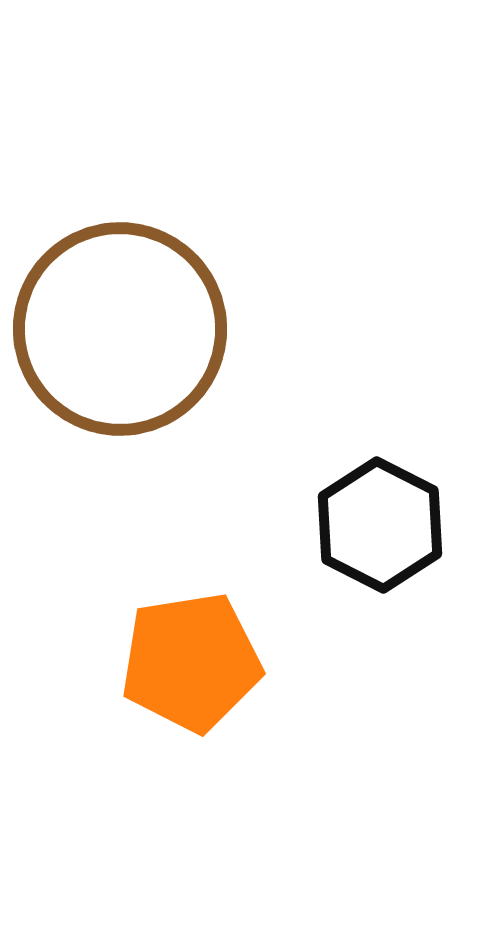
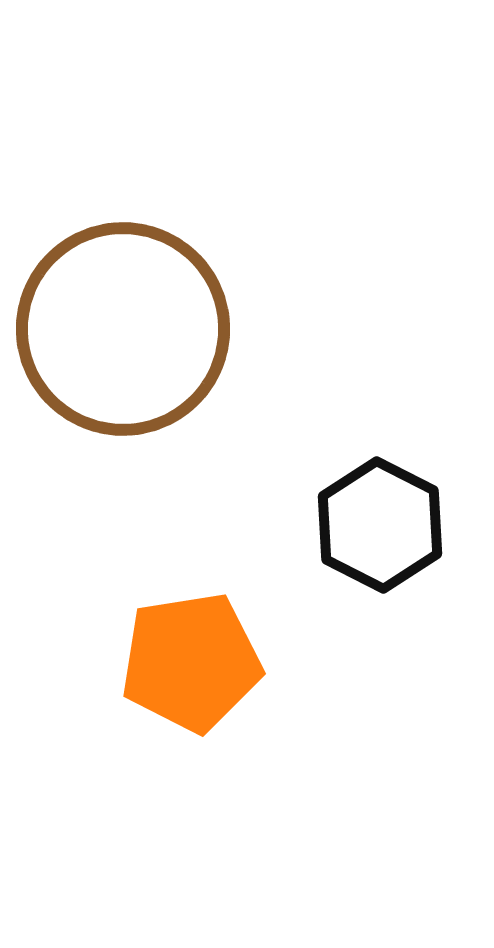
brown circle: moved 3 px right
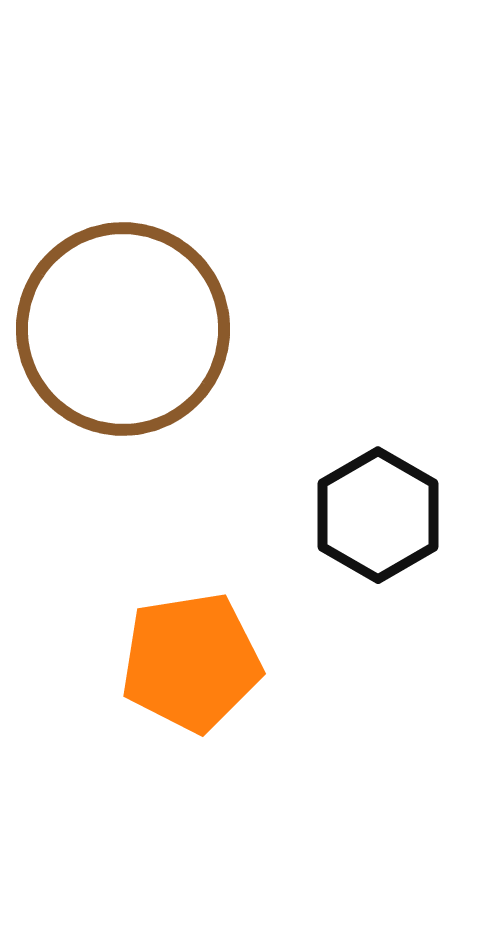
black hexagon: moved 2 px left, 10 px up; rotated 3 degrees clockwise
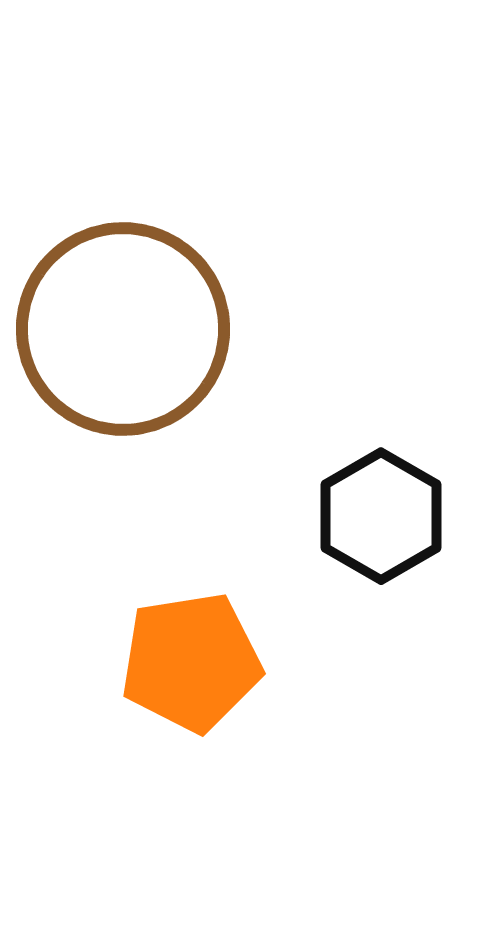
black hexagon: moved 3 px right, 1 px down
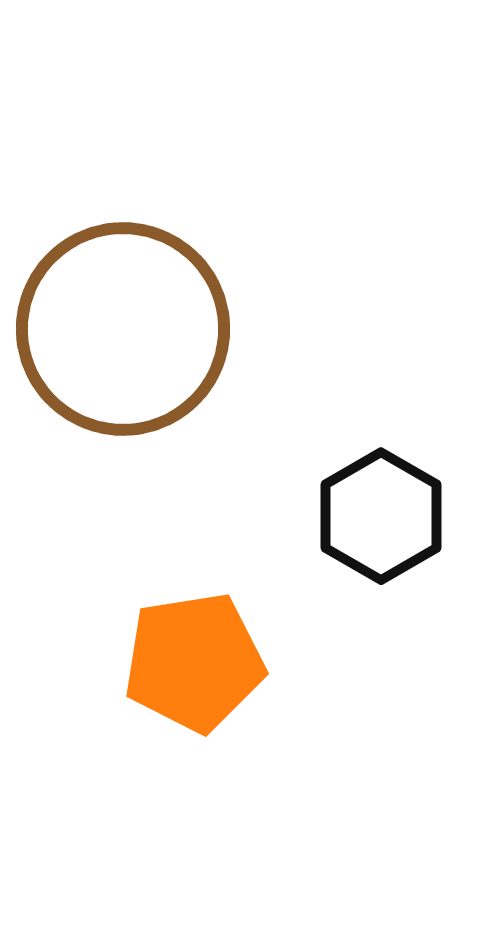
orange pentagon: moved 3 px right
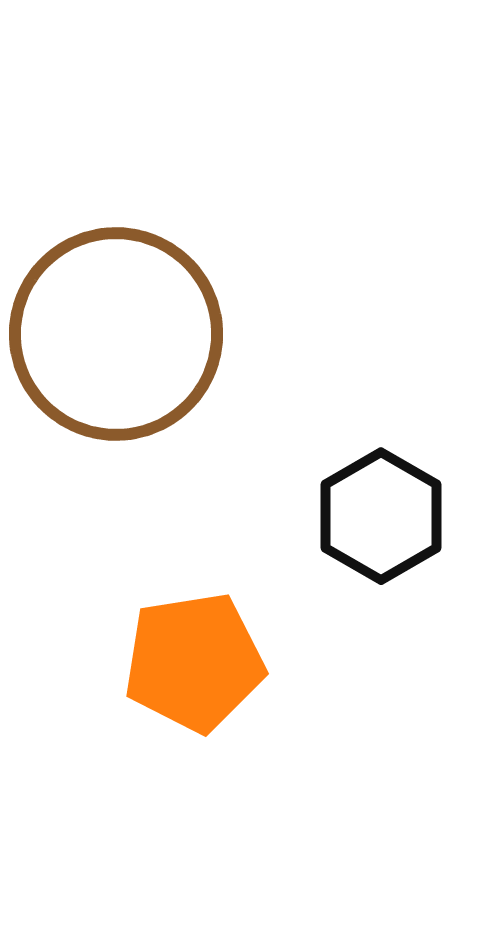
brown circle: moved 7 px left, 5 px down
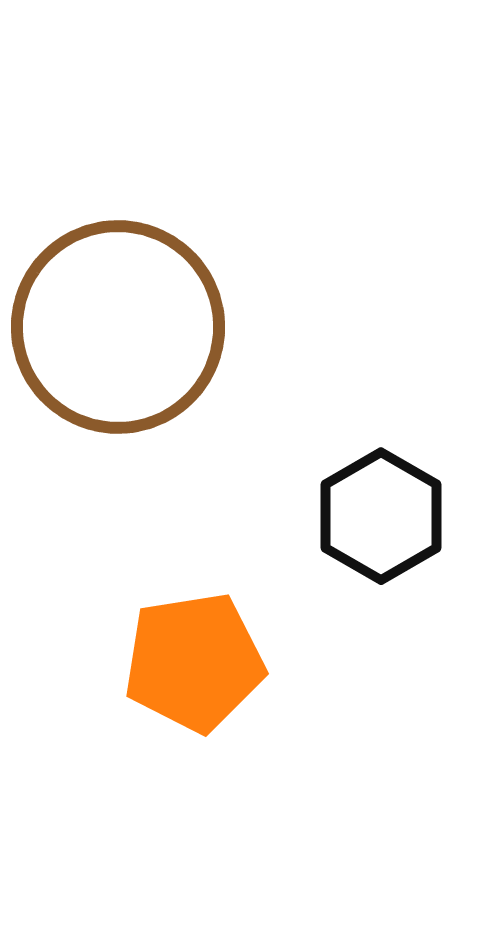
brown circle: moved 2 px right, 7 px up
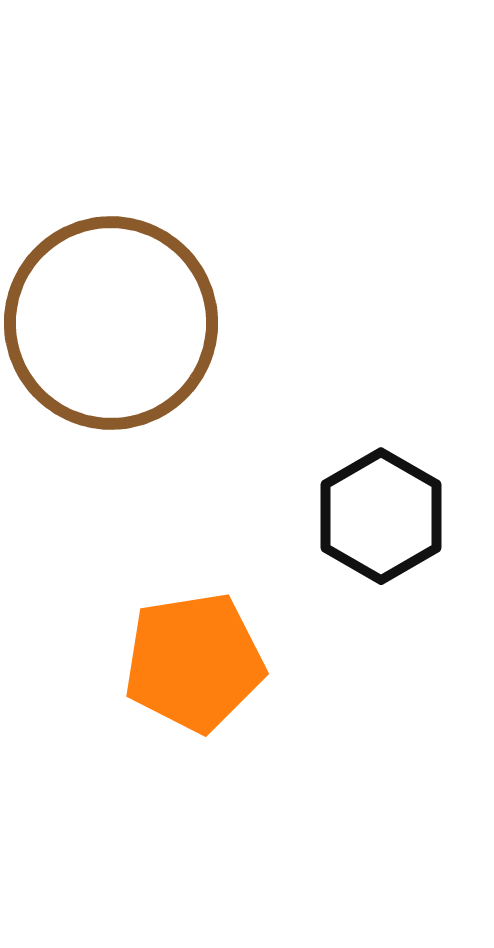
brown circle: moved 7 px left, 4 px up
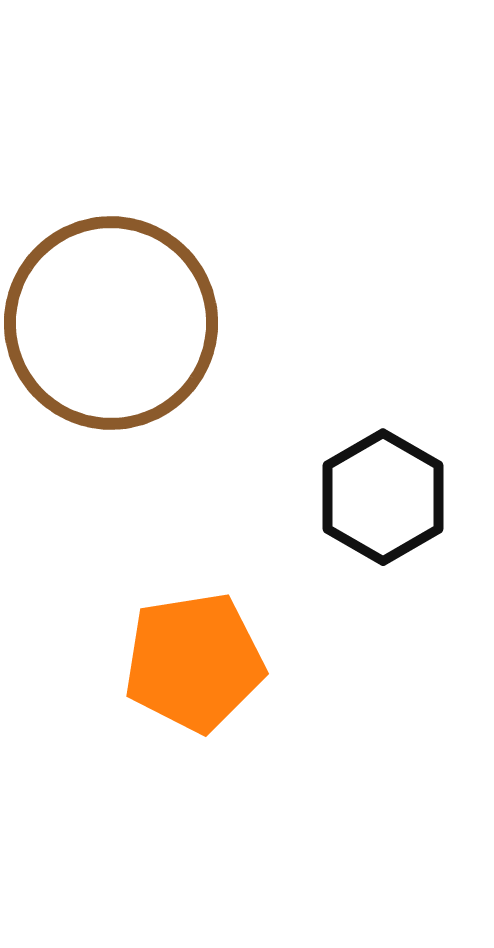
black hexagon: moved 2 px right, 19 px up
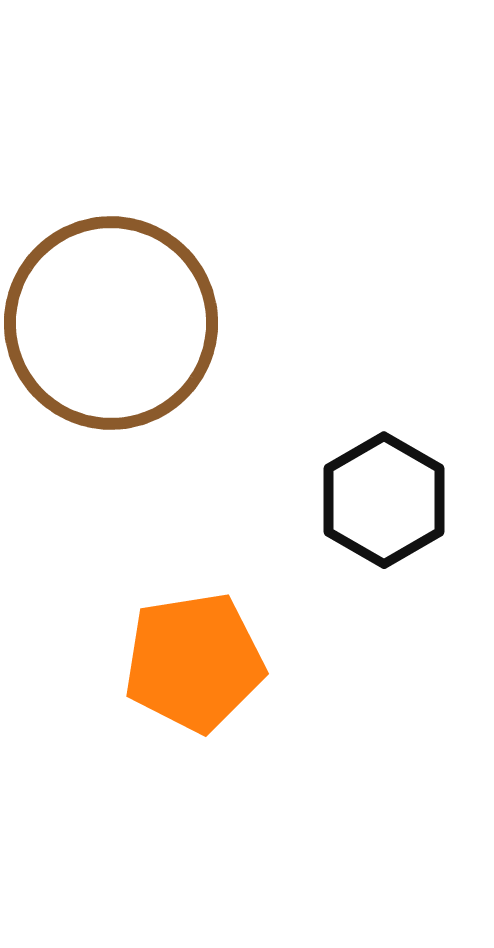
black hexagon: moved 1 px right, 3 px down
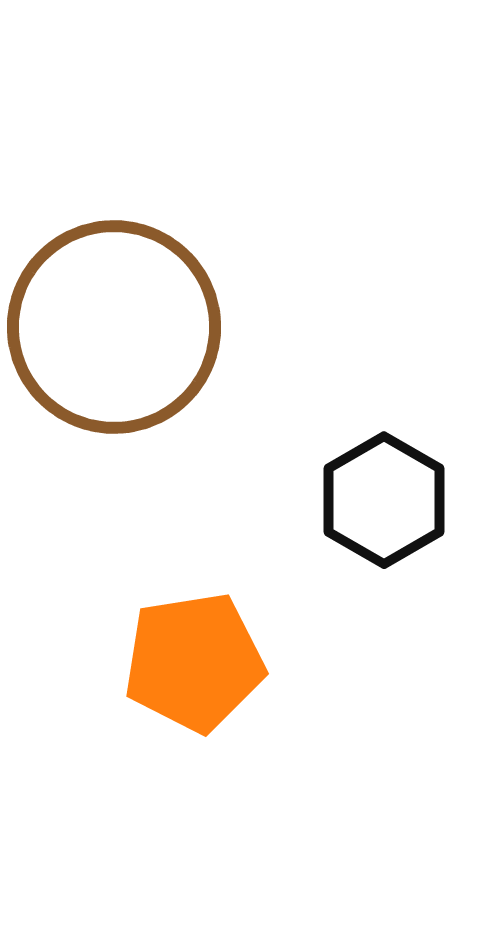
brown circle: moved 3 px right, 4 px down
